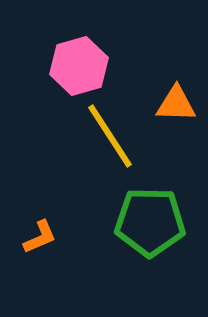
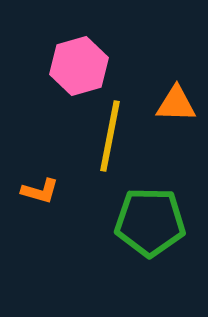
yellow line: rotated 44 degrees clockwise
orange L-shape: moved 46 px up; rotated 39 degrees clockwise
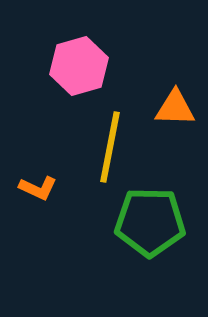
orange triangle: moved 1 px left, 4 px down
yellow line: moved 11 px down
orange L-shape: moved 2 px left, 3 px up; rotated 9 degrees clockwise
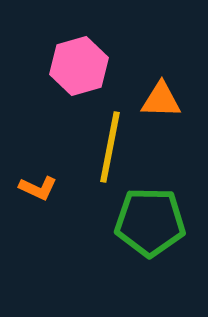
orange triangle: moved 14 px left, 8 px up
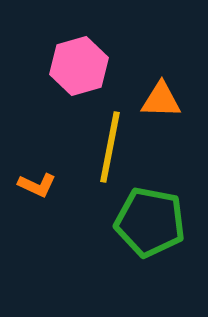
orange L-shape: moved 1 px left, 3 px up
green pentagon: rotated 10 degrees clockwise
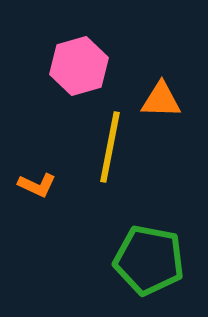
green pentagon: moved 1 px left, 38 px down
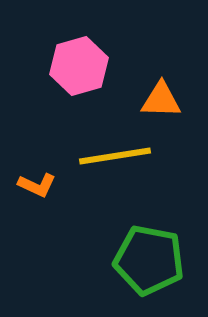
yellow line: moved 5 px right, 9 px down; rotated 70 degrees clockwise
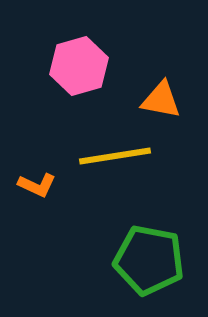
orange triangle: rotated 9 degrees clockwise
